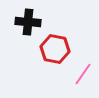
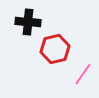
red hexagon: rotated 24 degrees counterclockwise
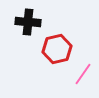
red hexagon: moved 2 px right
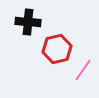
pink line: moved 4 px up
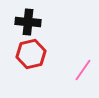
red hexagon: moved 26 px left, 5 px down
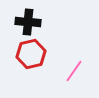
pink line: moved 9 px left, 1 px down
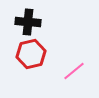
pink line: rotated 15 degrees clockwise
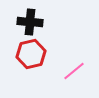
black cross: moved 2 px right
